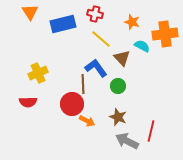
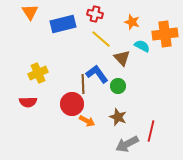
blue L-shape: moved 1 px right, 6 px down
gray arrow: moved 3 px down; rotated 55 degrees counterclockwise
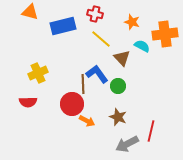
orange triangle: rotated 42 degrees counterclockwise
blue rectangle: moved 2 px down
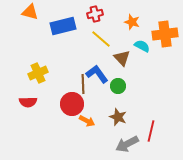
red cross: rotated 28 degrees counterclockwise
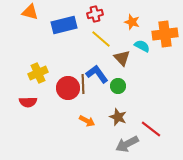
blue rectangle: moved 1 px right, 1 px up
red circle: moved 4 px left, 16 px up
red line: moved 2 px up; rotated 65 degrees counterclockwise
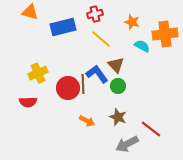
blue rectangle: moved 1 px left, 2 px down
brown triangle: moved 6 px left, 7 px down
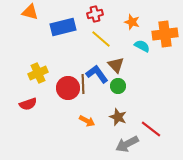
red semicircle: moved 2 px down; rotated 18 degrees counterclockwise
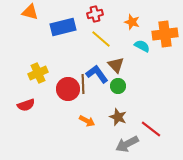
red circle: moved 1 px down
red semicircle: moved 2 px left, 1 px down
